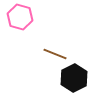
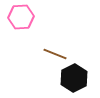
pink hexagon: moved 1 px right; rotated 20 degrees counterclockwise
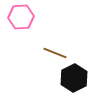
brown line: moved 1 px up
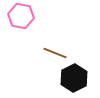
pink hexagon: moved 1 px up; rotated 15 degrees clockwise
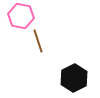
brown line: moved 17 px left, 12 px up; rotated 50 degrees clockwise
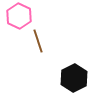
pink hexagon: moved 2 px left; rotated 15 degrees clockwise
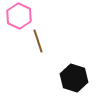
black hexagon: rotated 16 degrees counterclockwise
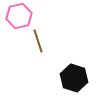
pink hexagon: rotated 20 degrees clockwise
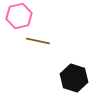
brown line: rotated 60 degrees counterclockwise
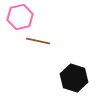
pink hexagon: moved 1 px right, 1 px down
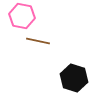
pink hexagon: moved 2 px right, 1 px up; rotated 25 degrees clockwise
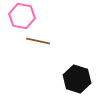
black hexagon: moved 3 px right, 1 px down
